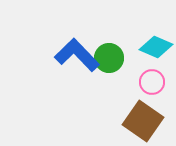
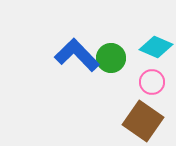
green circle: moved 2 px right
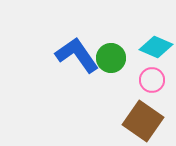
blue L-shape: rotated 9 degrees clockwise
pink circle: moved 2 px up
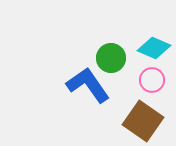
cyan diamond: moved 2 px left, 1 px down
blue L-shape: moved 11 px right, 30 px down
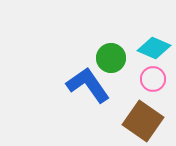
pink circle: moved 1 px right, 1 px up
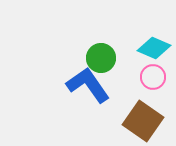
green circle: moved 10 px left
pink circle: moved 2 px up
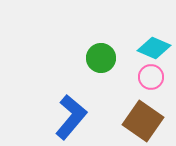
pink circle: moved 2 px left
blue L-shape: moved 17 px left, 32 px down; rotated 75 degrees clockwise
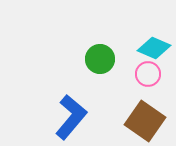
green circle: moved 1 px left, 1 px down
pink circle: moved 3 px left, 3 px up
brown square: moved 2 px right
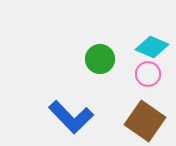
cyan diamond: moved 2 px left, 1 px up
blue L-shape: rotated 96 degrees clockwise
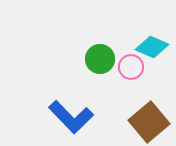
pink circle: moved 17 px left, 7 px up
brown square: moved 4 px right, 1 px down; rotated 15 degrees clockwise
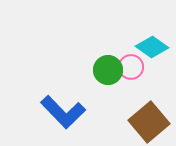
cyan diamond: rotated 12 degrees clockwise
green circle: moved 8 px right, 11 px down
blue L-shape: moved 8 px left, 5 px up
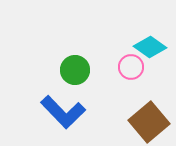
cyan diamond: moved 2 px left
green circle: moved 33 px left
